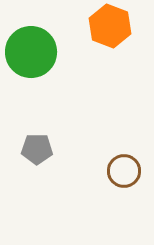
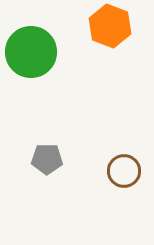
gray pentagon: moved 10 px right, 10 px down
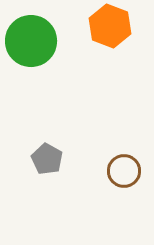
green circle: moved 11 px up
gray pentagon: rotated 28 degrees clockwise
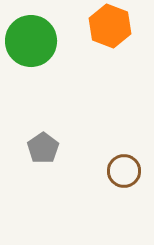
gray pentagon: moved 4 px left, 11 px up; rotated 8 degrees clockwise
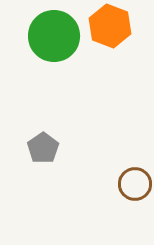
green circle: moved 23 px right, 5 px up
brown circle: moved 11 px right, 13 px down
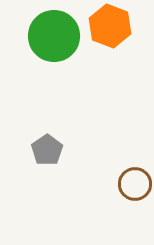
gray pentagon: moved 4 px right, 2 px down
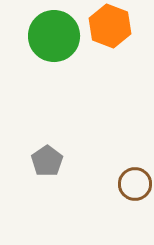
gray pentagon: moved 11 px down
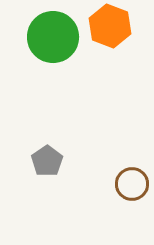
green circle: moved 1 px left, 1 px down
brown circle: moved 3 px left
